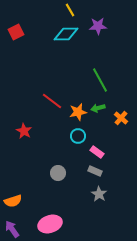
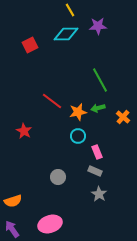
red square: moved 14 px right, 13 px down
orange cross: moved 2 px right, 1 px up
pink rectangle: rotated 32 degrees clockwise
gray circle: moved 4 px down
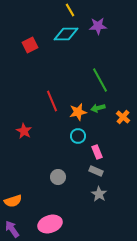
red line: rotated 30 degrees clockwise
gray rectangle: moved 1 px right
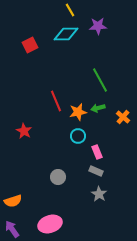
red line: moved 4 px right
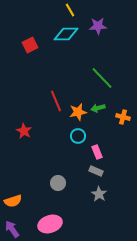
green line: moved 2 px right, 2 px up; rotated 15 degrees counterclockwise
orange cross: rotated 24 degrees counterclockwise
gray circle: moved 6 px down
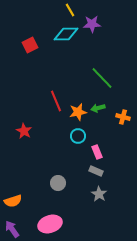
purple star: moved 6 px left, 2 px up
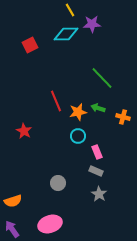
green arrow: rotated 32 degrees clockwise
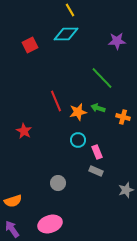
purple star: moved 25 px right, 17 px down
cyan circle: moved 4 px down
gray star: moved 27 px right, 4 px up; rotated 21 degrees clockwise
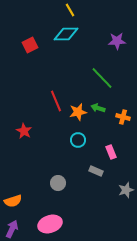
pink rectangle: moved 14 px right
purple arrow: rotated 60 degrees clockwise
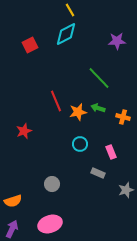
cyan diamond: rotated 25 degrees counterclockwise
green line: moved 3 px left
red star: rotated 21 degrees clockwise
cyan circle: moved 2 px right, 4 px down
gray rectangle: moved 2 px right, 2 px down
gray circle: moved 6 px left, 1 px down
